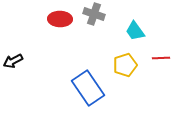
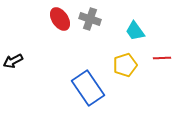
gray cross: moved 4 px left, 5 px down
red ellipse: rotated 55 degrees clockwise
red line: moved 1 px right
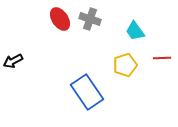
blue rectangle: moved 1 px left, 4 px down
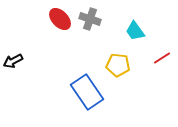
red ellipse: rotated 10 degrees counterclockwise
red line: rotated 30 degrees counterclockwise
yellow pentagon: moved 7 px left; rotated 25 degrees clockwise
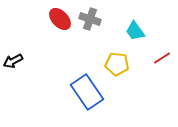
yellow pentagon: moved 1 px left, 1 px up
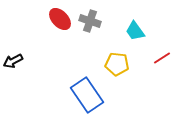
gray cross: moved 2 px down
blue rectangle: moved 3 px down
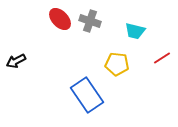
cyan trapezoid: rotated 40 degrees counterclockwise
black arrow: moved 3 px right
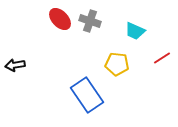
cyan trapezoid: rotated 10 degrees clockwise
black arrow: moved 1 px left, 4 px down; rotated 18 degrees clockwise
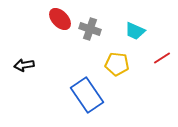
gray cross: moved 8 px down
black arrow: moved 9 px right
